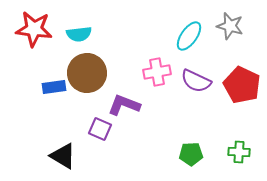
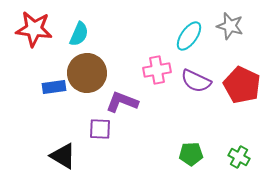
cyan semicircle: rotated 60 degrees counterclockwise
pink cross: moved 2 px up
purple L-shape: moved 2 px left, 3 px up
purple square: rotated 20 degrees counterclockwise
green cross: moved 5 px down; rotated 25 degrees clockwise
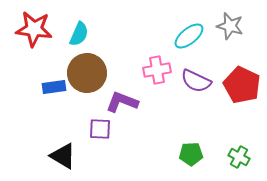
cyan ellipse: rotated 16 degrees clockwise
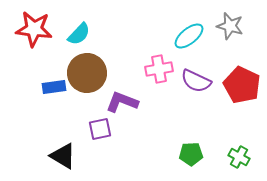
cyan semicircle: rotated 20 degrees clockwise
pink cross: moved 2 px right, 1 px up
purple square: rotated 15 degrees counterclockwise
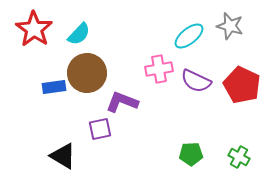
red star: rotated 27 degrees clockwise
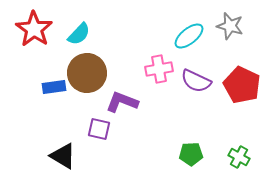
purple square: moved 1 px left; rotated 25 degrees clockwise
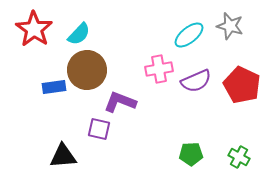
cyan ellipse: moved 1 px up
brown circle: moved 3 px up
purple semicircle: rotated 48 degrees counterclockwise
purple L-shape: moved 2 px left
black triangle: rotated 36 degrees counterclockwise
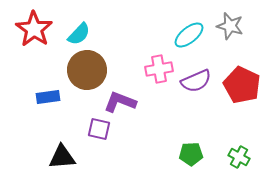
blue rectangle: moved 6 px left, 10 px down
black triangle: moved 1 px left, 1 px down
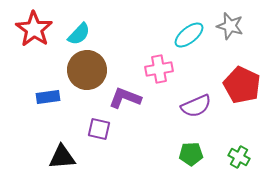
purple semicircle: moved 25 px down
purple L-shape: moved 5 px right, 4 px up
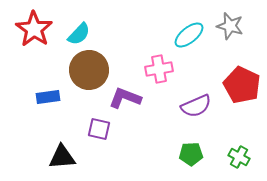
brown circle: moved 2 px right
